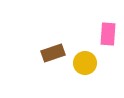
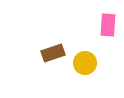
pink rectangle: moved 9 px up
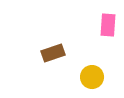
yellow circle: moved 7 px right, 14 px down
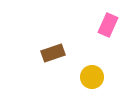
pink rectangle: rotated 20 degrees clockwise
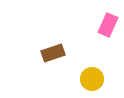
yellow circle: moved 2 px down
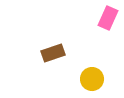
pink rectangle: moved 7 px up
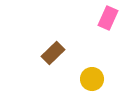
brown rectangle: rotated 25 degrees counterclockwise
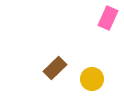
brown rectangle: moved 2 px right, 15 px down
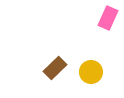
yellow circle: moved 1 px left, 7 px up
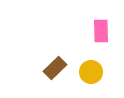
pink rectangle: moved 7 px left, 13 px down; rotated 25 degrees counterclockwise
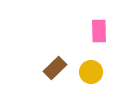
pink rectangle: moved 2 px left
